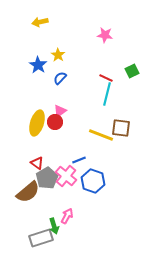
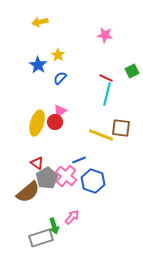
pink arrow: moved 5 px right, 1 px down; rotated 14 degrees clockwise
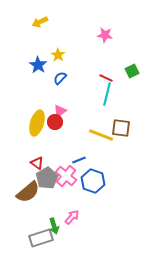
yellow arrow: rotated 14 degrees counterclockwise
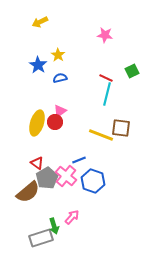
blue semicircle: rotated 32 degrees clockwise
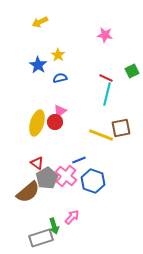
brown square: rotated 18 degrees counterclockwise
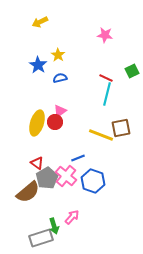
blue line: moved 1 px left, 2 px up
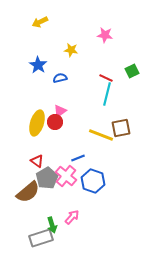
yellow star: moved 13 px right, 5 px up; rotated 24 degrees counterclockwise
red triangle: moved 2 px up
green arrow: moved 2 px left, 1 px up
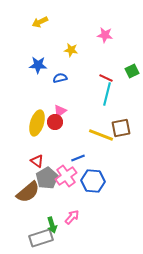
blue star: rotated 30 degrees counterclockwise
pink cross: rotated 15 degrees clockwise
blue hexagon: rotated 15 degrees counterclockwise
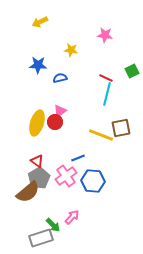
gray pentagon: moved 8 px left
green arrow: moved 1 px right; rotated 28 degrees counterclockwise
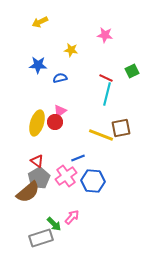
green arrow: moved 1 px right, 1 px up
